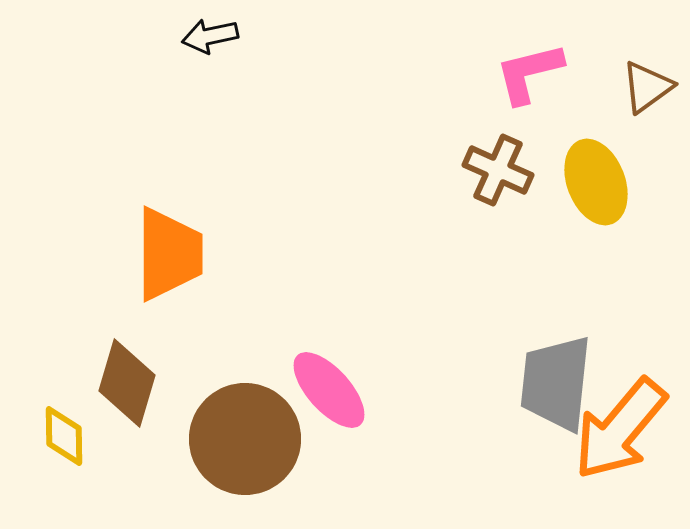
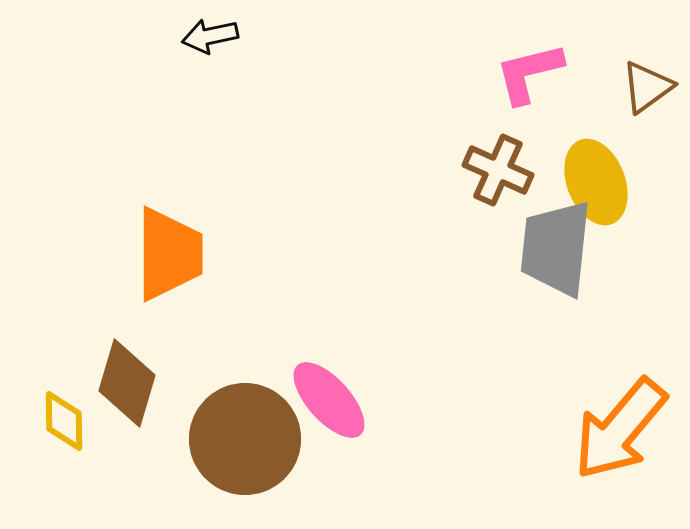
gray trapezoid: moved 135 px up
pink ellipse: moved 10 px down
yellow diamond: moved 15 px up
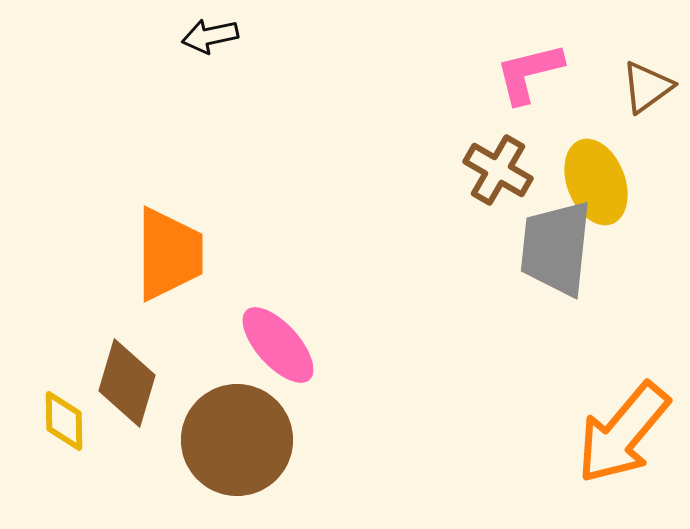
brown cross: rotated 6 degrees clockwise
pink ellipse: moved 51 px left, 55 px up
orange arrow: moved 3 px right, 4 px down
brown circle: moved 8 px left, 1 px down
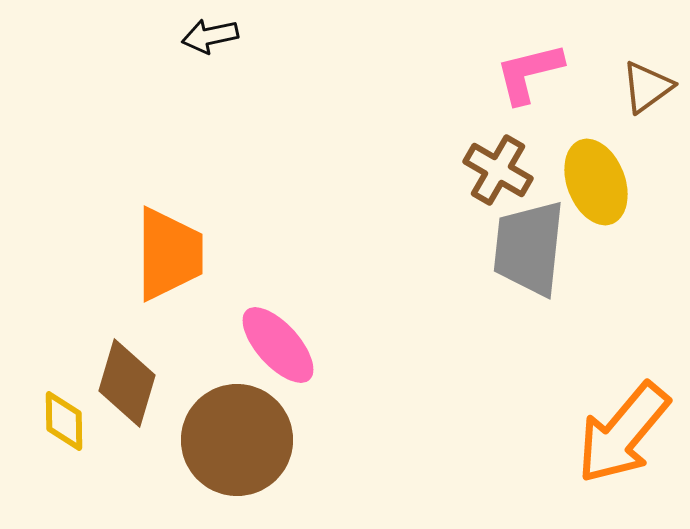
gray trapezoid: moved 27 px left
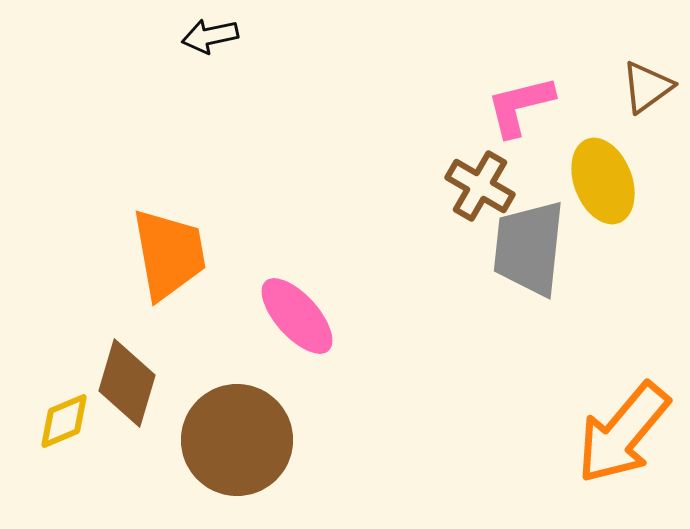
pink L-shape: moved 9 px left, 33 px down
brown cross: moved 18 px left, 16 px down
yellow ellipse: moved 7 px right, 1 px up
orange trapezoid: rotated 10 degrees counterclockwise
pink ellipse: moved 19 px right, 29 px up
yellow diamond: rotated 68 degrees clockwise
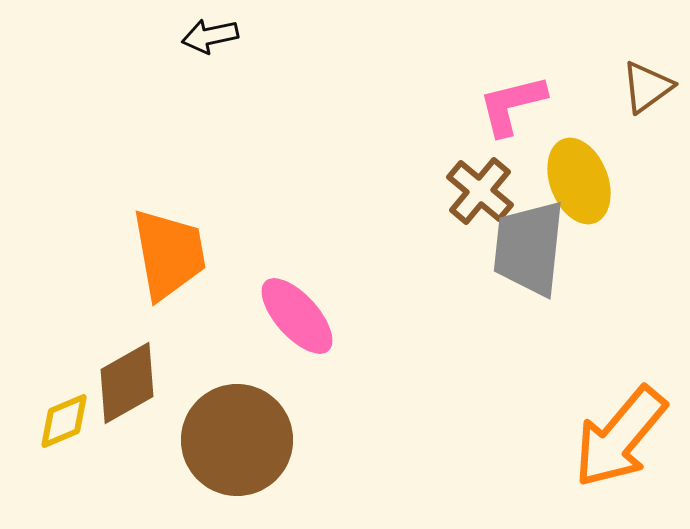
pink L-shape: moved 8 px left, 1 px up
yellow ellipse: moved 24 px left
brown cross: moved 5 px down; rotated 10 degrees clockwise
brown diamond: rotated 44 degrees clockwise
orange arrow: moved 3 px left, 4 px down
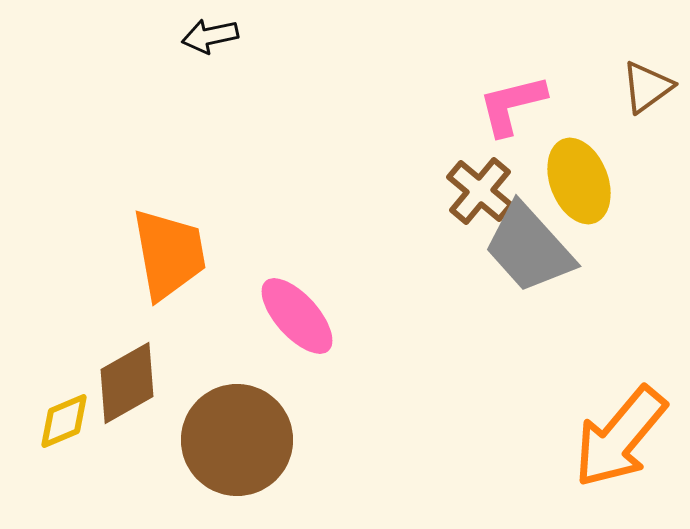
gray trapezoid: rotated 48 degrees counterclockwise
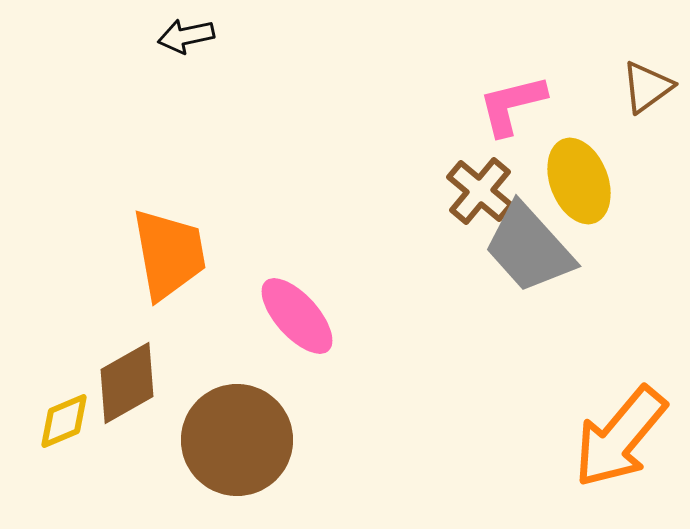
black arrow: moved 24 px left
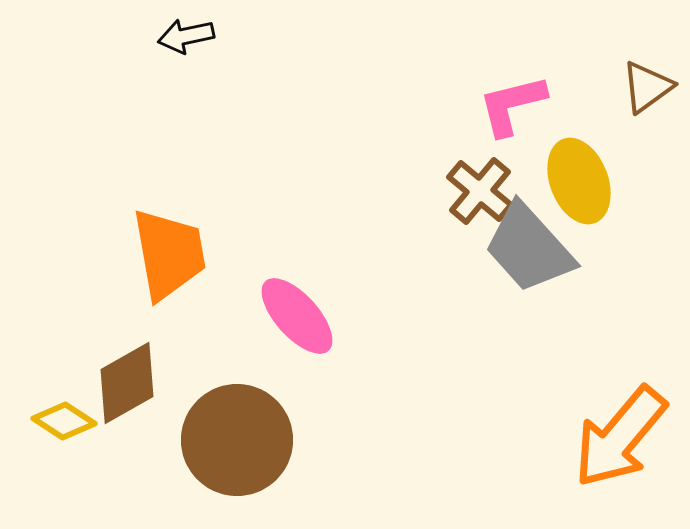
yellow diamond: rotated 56 degrees clockwise
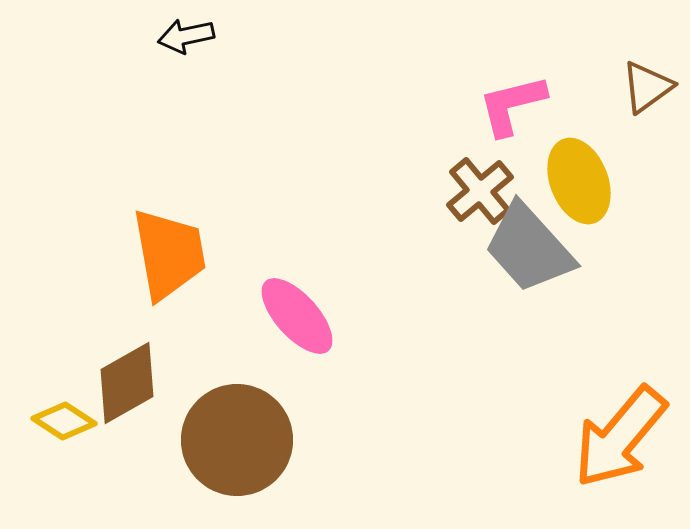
brown cross: rotated 10 degrees clockwise
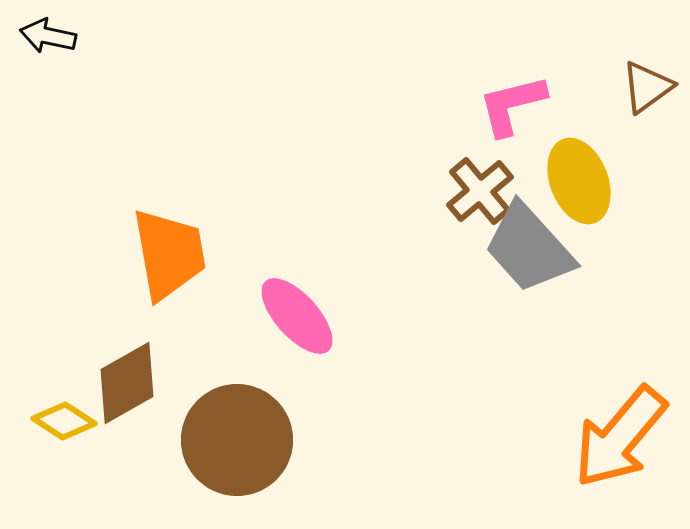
black arrow: moved 138 px left; rotated 24 degrees clockwise
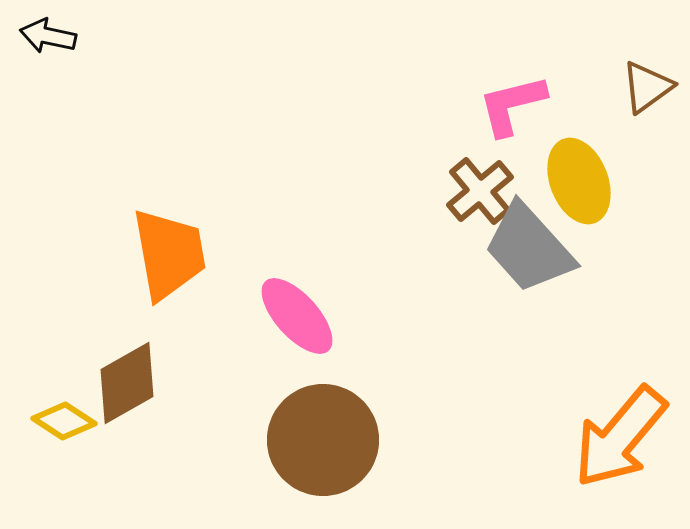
brown circle: moved 86 px right
